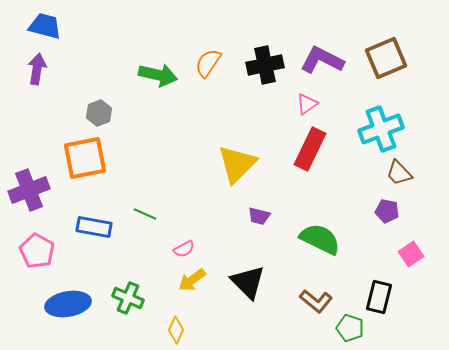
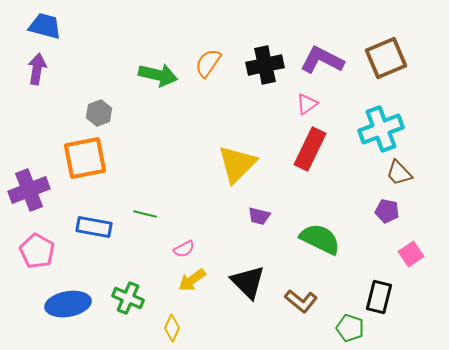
green line: rotated 10 degrees counterclockwise
brown L-shape: moved 15 px left
yellow diamond: moved 4 px left, 2 px up
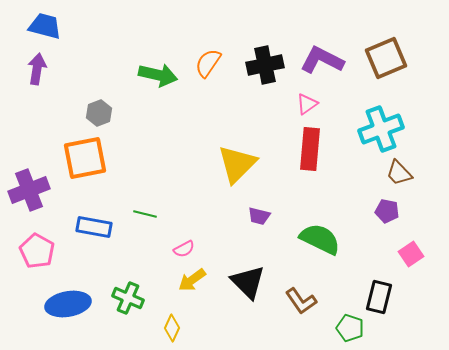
red rectangle: rotated 21 degrees counterclockwise
brown L-shape: rotated 16 degrees clockwise
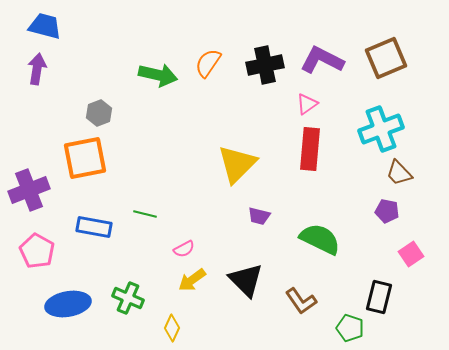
black triangle: moved 2 px left, 2 px up
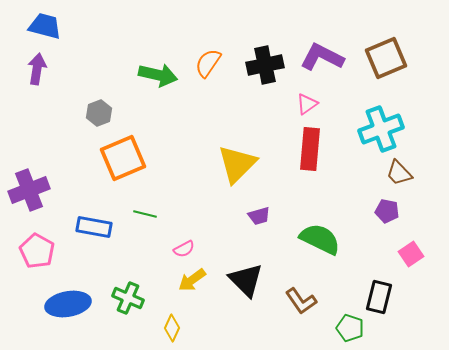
purple L-shape: moved 3 px up
orange square: moved 38 px right; rotated 12 degrees counterclockwise
purple trapezoid: rotated 30 degrees counterclockwise
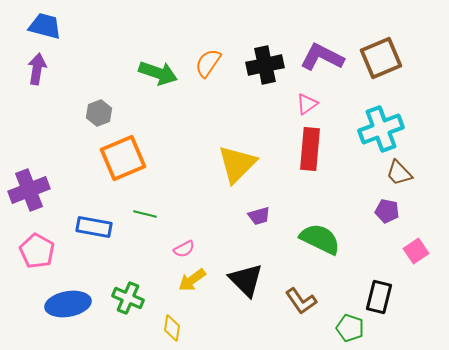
brown square: moved 5 px left
green arrow: moved 2 px up; rotated 6 degrees clockwise
pink square: moved 5 px right, 3 px up
yellow diamond: rotated 16 degrees counterclockwise
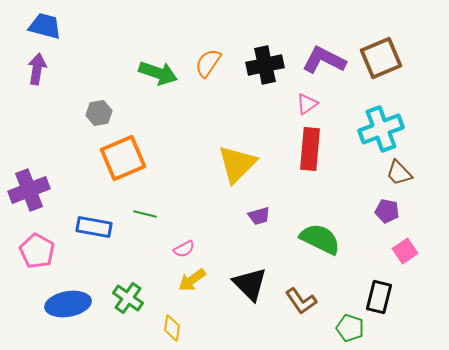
purple L-shape: moved 2 px right, 3 px down
gray hexagon: rotated 10 degrees clockwise
pink square: moved 11 px left
black triangle: moved 4 px right, 4 px down
green cross: rotated 12 degrees clockwise
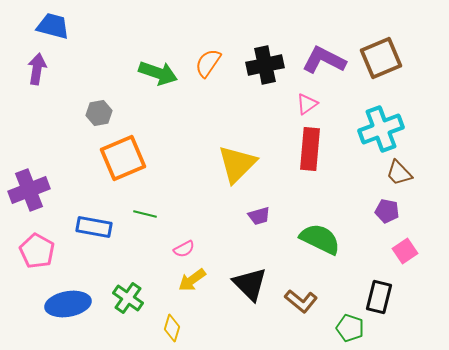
blue trapezoid: moved 8 px right
brown L-shape: rotated 16 degrees counterclockwise
yellow diamond: rotated 8 degrees clockwise
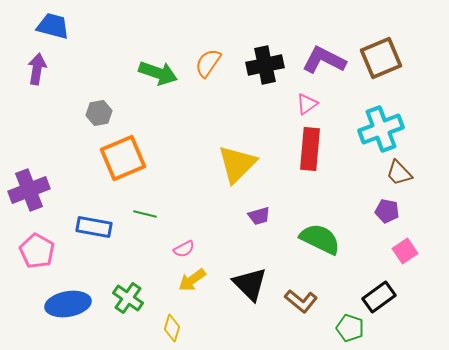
black rectangle: rotated 40 degrees clockwise
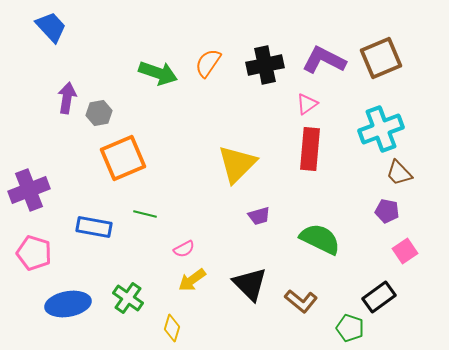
blue trapezoid: moved 2 px left, 1 px down; rotated 32 degrees clockwise
purple arrow: moved 30 px right, 29 px down
pink pentagon: moved 3 px left, 2 px down; rotated 12 degrees counterclockwise
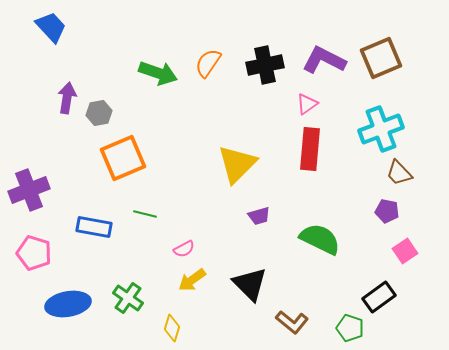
brown L-shape: moved 9 px left, 21 px down
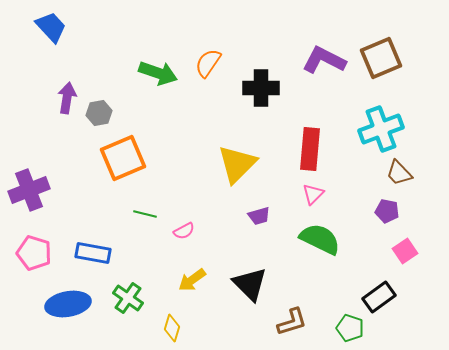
black cross: moved 4 px left, 23 px down; rotated 12 degrees clockwise
pink triangle: moved 6 px right, 90 px down; rotated 10 degrees counterclockwise
blue rectangle: moved 1 px left, 26 px down
pink semicircle: moved 18 px up
brown L-shape: rotated 56 degrees counterclockwise
